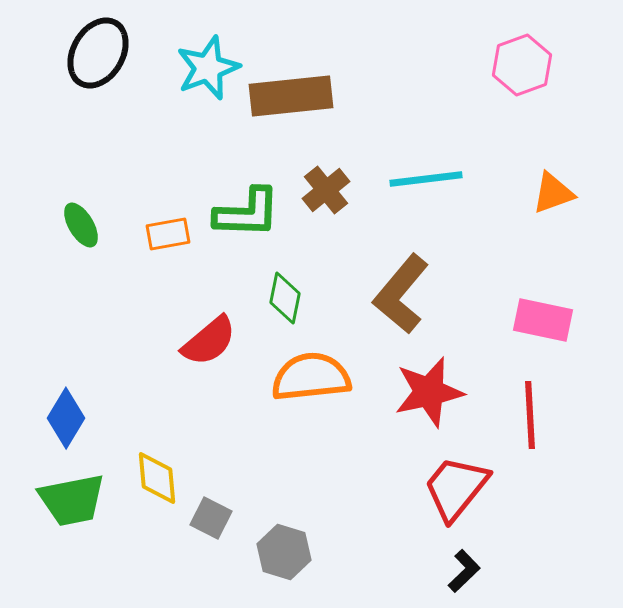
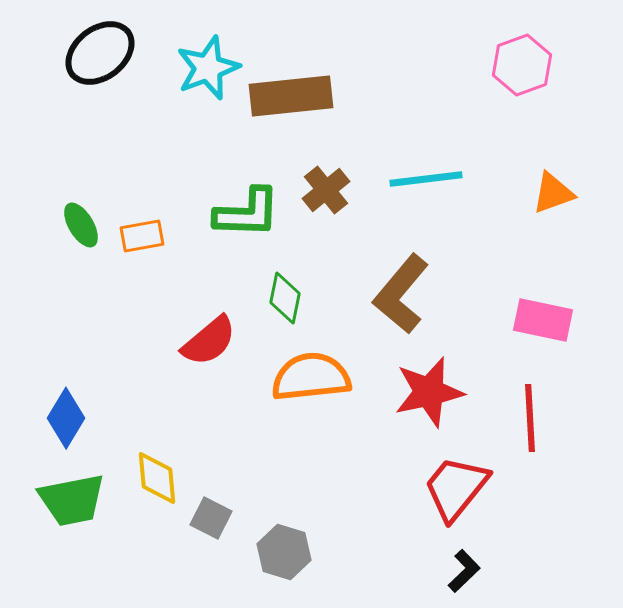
black ellipse: moved 2 px right; rotated 22 degrees clockwise
orange rectangle: moved 26 px left, 2 px down
red line: moved 3 px down
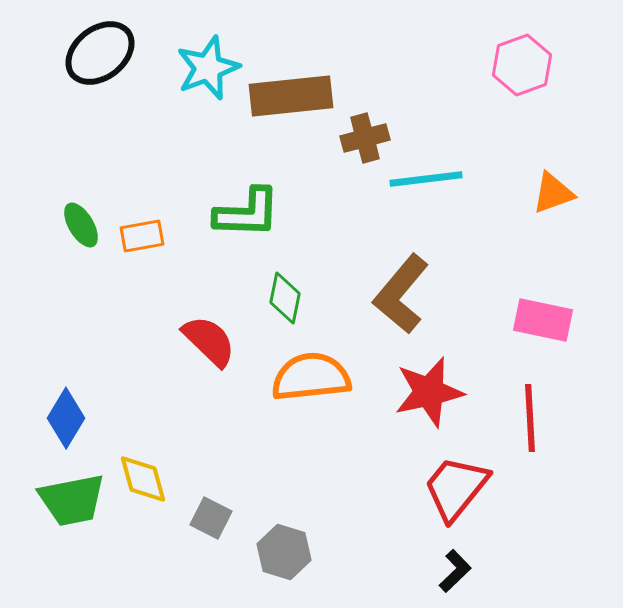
brown cross: moved 39 px right, 52 px up; rotated 24 degrees clockwise
red semicircle: rotated 96 degrees counterclockwise
yellow diamond: moved 14 px left, 1 px down; rotated 10 degrees counterclockwise
black L-shape: moved 9 px left
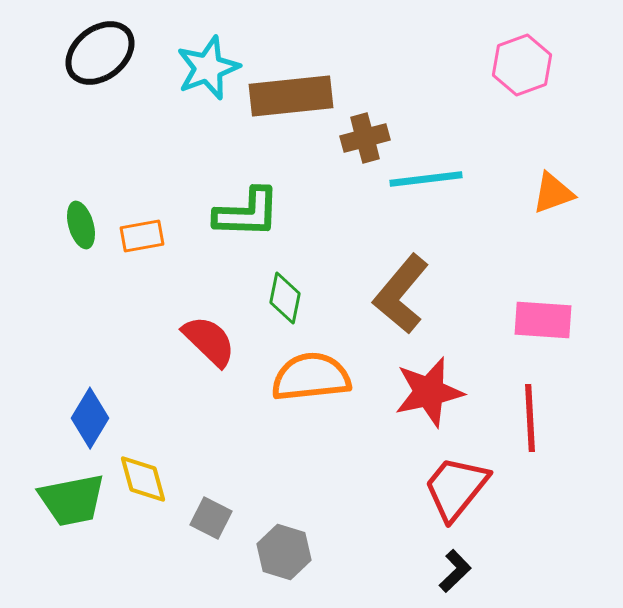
green ellipse: rotated 15 degrees clockwise
pink rectangle: rotated 8 degrees counterclockwise
blue diamond: moved 24 px right
